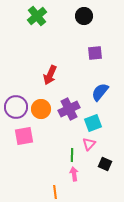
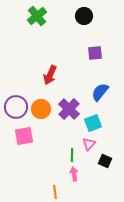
purple cross: rotated 20 degrees counterclockwise
black square: moved 3 px up
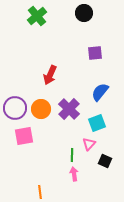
black circle: moved 3 px up
purple circle: moved 1 px left, 1 px down
cyan square: moved 4 px right
orange line: moved 15 px left
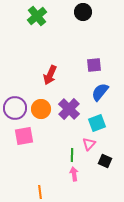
black circle: moved 1 px left, 1 px up
purple square: moved 1 px left, 12 px down
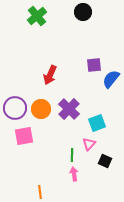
blue semicircle: moved 11 px right, 13 px up
